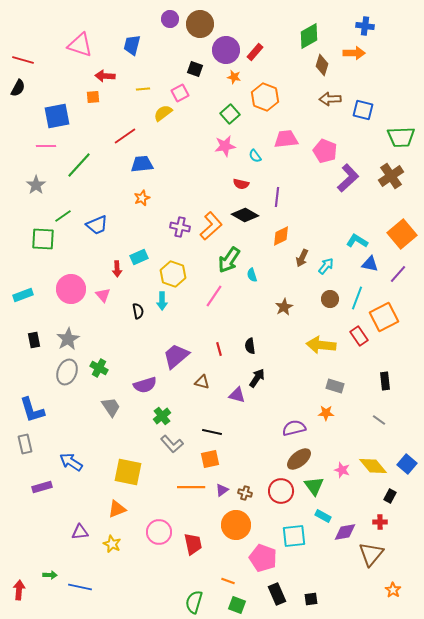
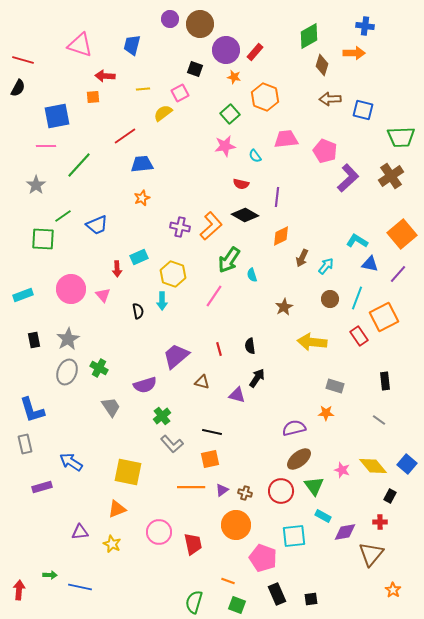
yellow arrow at (321, 345): moved 9 px left, 3 px up
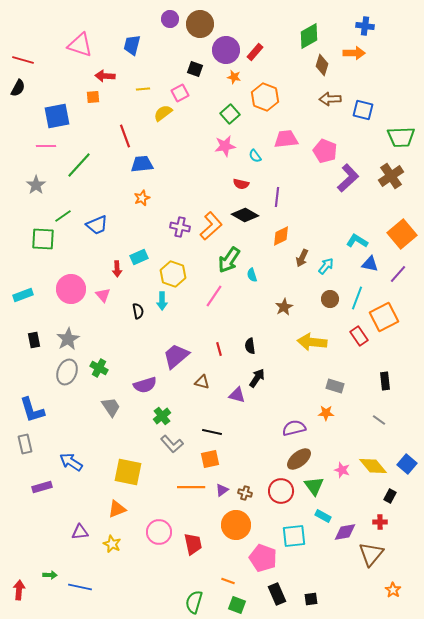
red line at (125, 136): rotated 75 degrees counterclockwise
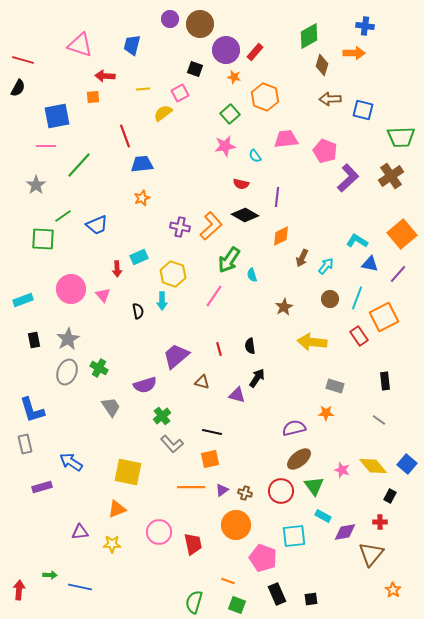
cyan rectangle at (23, 295): moved 5 px down
yellow star at (112, 544): rotated 24 degrees counterclockwise
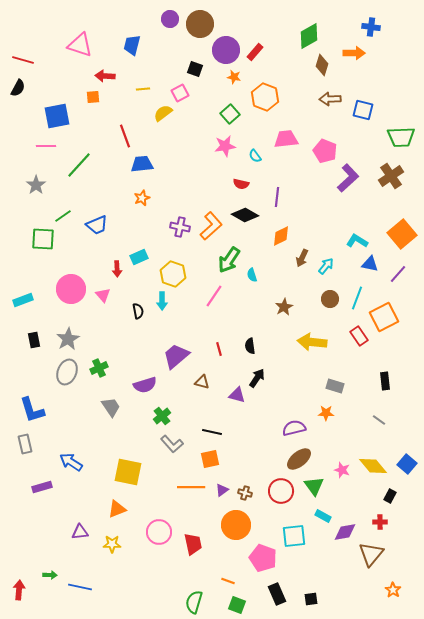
blue cross at (365, 26): moved 6 px right, 1 px down
green cross at (99, 368): rotated 36 degrees clockwise
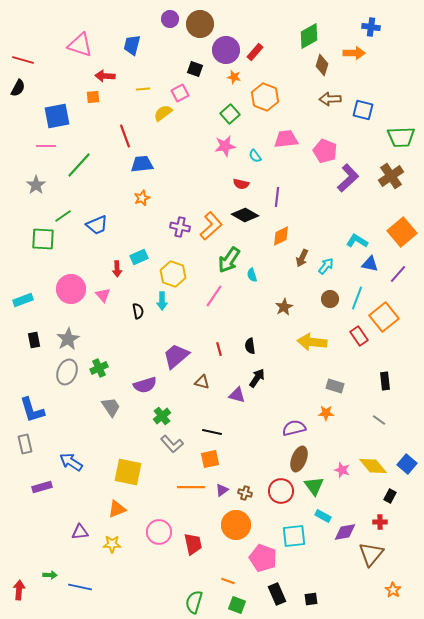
orange square at (402, 234): moved 2 px up
orange square at (384, 317): rotated 12 degrees counterclockwise
brown ellipse at (299, 459): rotated 30 degrees counterclockwise
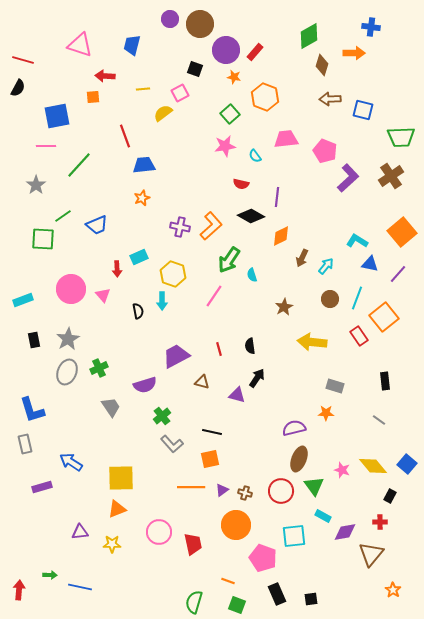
blue trapezoid at (142, 164): moved 2 px right, 1 px down
black diamond at (245, 215): moved 6 px right, 1 px down
purple trapezoid at (176, 356): rotated 12 degrees clockwise
yellow square at (128, 472): moved 7 px left, 6 px down; rotated 12 degrees counterclockwise
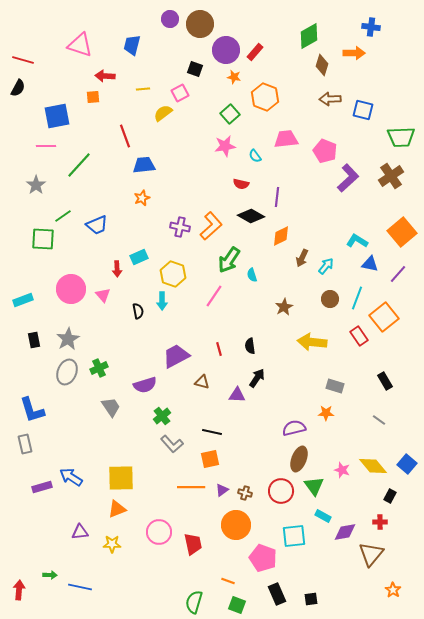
black rectangle at (385, 381): rotated 24 degrees counterclockwise
purple triangle at (237, 395): rotated 12 degrees counterclockwise
blue arrow at (71, 462): moved 15 px down
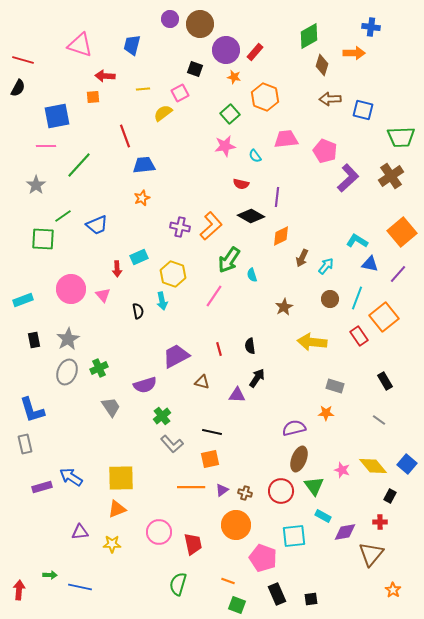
cyan arrow at (162, 301): rotated 12 degrees counterclockwise
green semicircle at (194, 602): moved 16 px left, 18 px up
